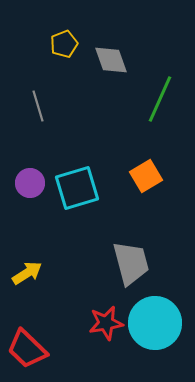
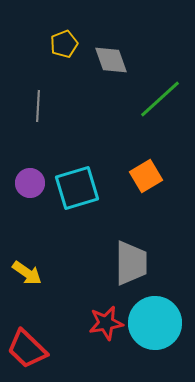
green line: rotated 24 degrees clockwise
gray line: rotated 20 degrees clockwise
gray trapezoid: rotated 15 degrees clockwise
yellow arrow: rotated 68 degrees clockwise
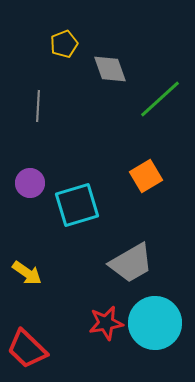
gray diamond: moved 1 px left, 9 px down
cyan square: moved 17 px down
gray trapezoid: rotated 60 degrees clockwise
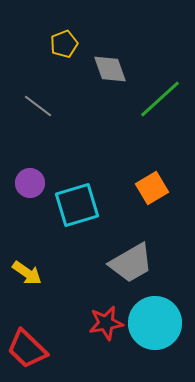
gray line: rotated 56 degrees counterclockwise
orange square: moved 6 px right, 12 px down
